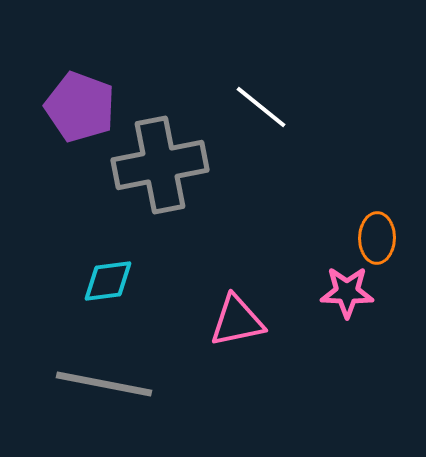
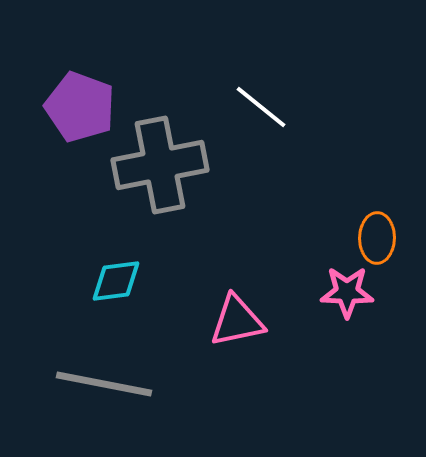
cyan diamond: moved 8 px right
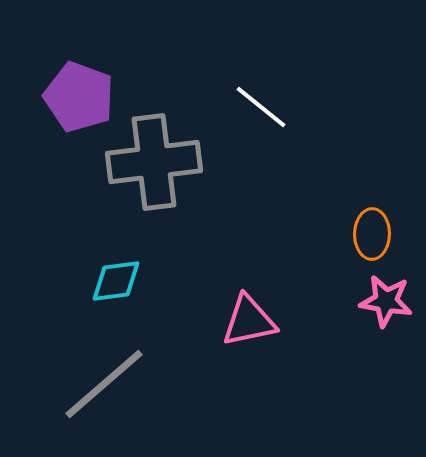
purple pentagon: moved 1 px left, 10 px up
gray cross: moved 6 px left, 3 px up; rotated 4 degrees clockwise
orange ellipse: moved 5 px left, 4 px up
pink star: moved 39 px right, 9 px down; rotated 8 degrees clockwise
pink triangle: moved 12 px right
gray line: rotated 52 degrees counterclockwise
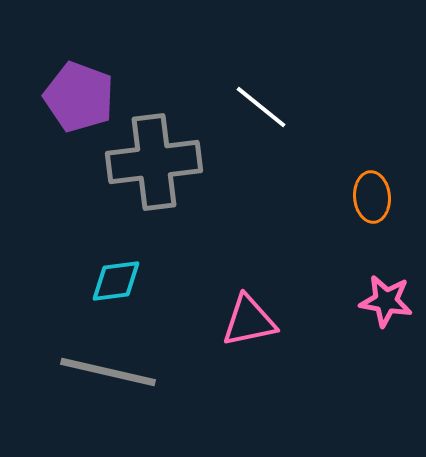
orange ellipse: moved 37 px up; rotated 6 degrees counterclockwise
gray line: moved 4 px right, 12 px up; rotated 54 degrees clockwise
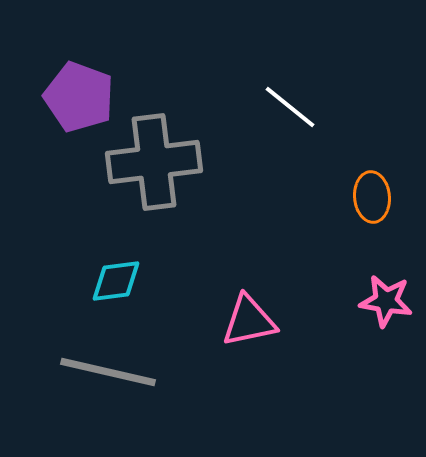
white line: moved 29 px right
